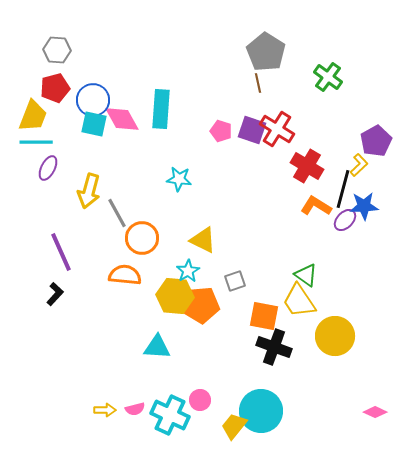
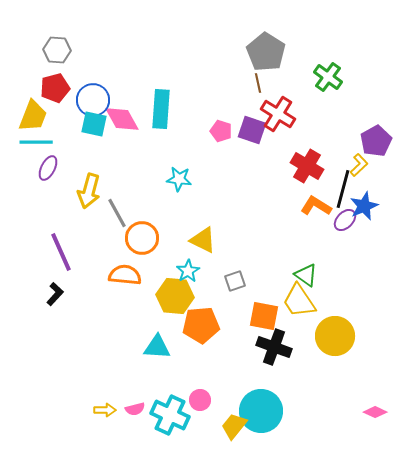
red cross at (277, 129): moved 1 px right, 15 px up
blue star at (364, 206): rotated 20 degrees counterclockwise
orange pentagon at (201, 305): moved 20 px down
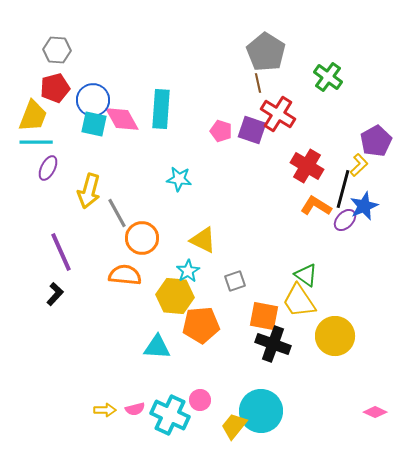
black cross at (274, 347): moved 1 px left, 3 px up
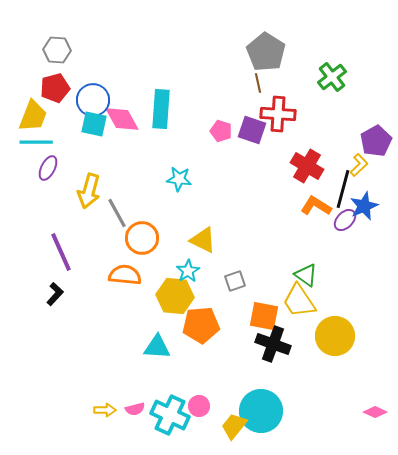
green cross at (328, 77): moved 4 px right; rotated 16 degrees clockwise
red cross at (278, 114): rotated 28 degrees counterclockwise
pink circle at (200, 400): moved 1 px left, 6 px down
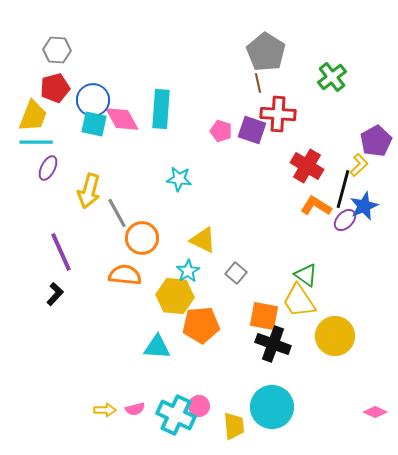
gray square at (235, 281): moved 1 px right, 8 px up; rotated 30 degrees counterclockwise
cyan circle at (261, 411): moved 11 px right, 4 px up
cyan cross at (170, 415): moved 6 px right
yellow trapezoid at (234, 426): rotated 136 degrees clockwise
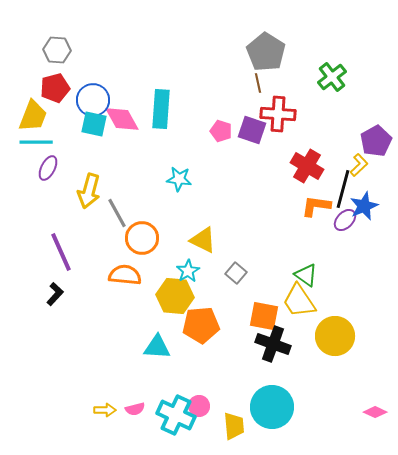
orange L-shape at (316, 206): rotated 24 degrees counterclockwise
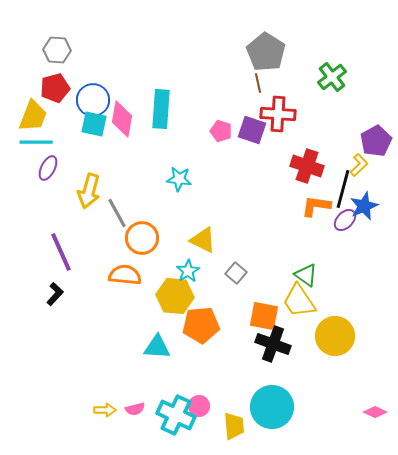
pink diamond at (122, 119): rotated 39 degrees clockwise
red cross at (307, 166): rotated 12 degrees counterclockwise
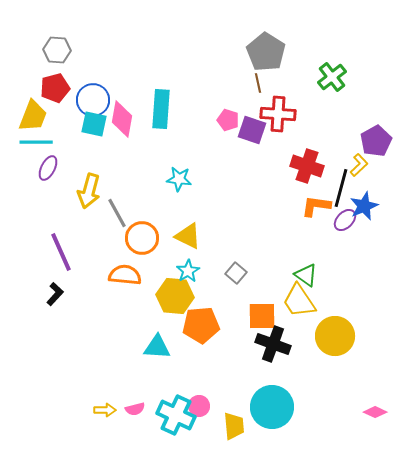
pink pentagon at (221, 131): moved 7 px right, 11 px up
black line at (343, 189): moved 2 px left, 1 px up
yellow triangle at (203, 240): moved 15 px left, 4 px up
orange square at (264, 316): moved 2 px left; rotated 12 degrees counterclockwise
